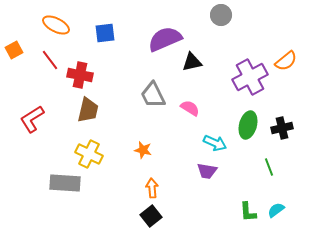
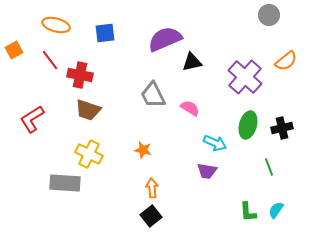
gray circle: moved 48 px right
orange ellipse: rotated 12 degrees counterclockwise
purple cross: moved 5 px left; rotated 20 degrees counterclockwise
brown trapezoid: rotated 96 degrees clockwise
cyan semicircle: rotated 18 degrees counterclockwise
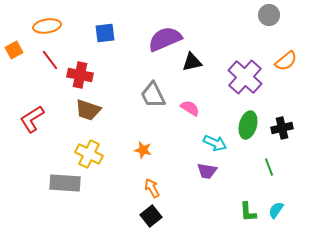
orange ellipse: moved 9 px left, 1 px down; rotated 24 degrees counterclockwise
orange arrow: rotated 24 degrees counterclockwise
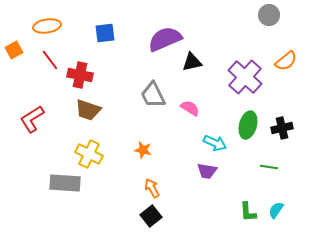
green line: rotated 60 degrees counterclockwise
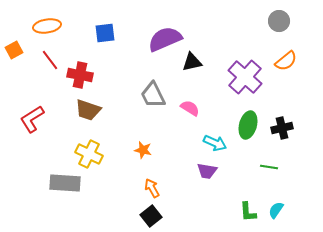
gray circle: moved 10 px right, 6 px down
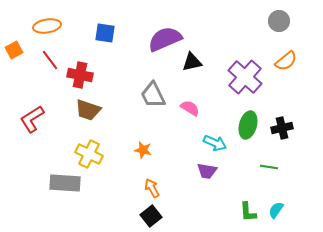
blue square: rotated 15 degrees clockwise
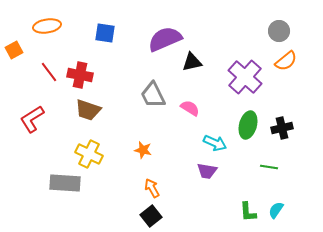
gray circle: moved 10 px down
red line: moved 1 px left, 12 px down
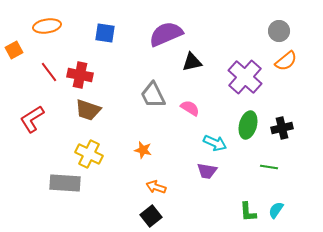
purple semicircle: moved 1 px right, 5 px up
orange arrow: moved 4 px right, 1 px up; rotated 42 degrees counterclockwise
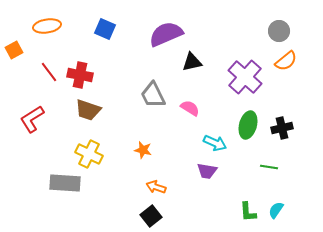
blue square: moved 4 px up; rotated 15 degrees clockwise
